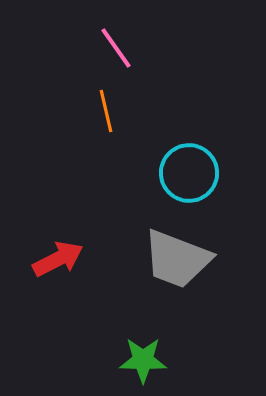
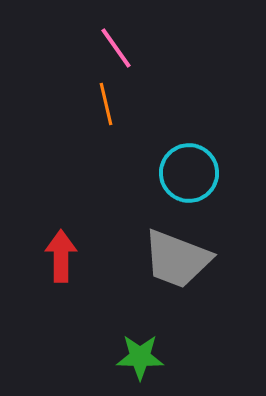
orange line: moved 7 px up
red arrow: moved 3 px right, 3 px up; rotated 63 degrees counterclockwise
green star: moved 3 px left, 3 px up
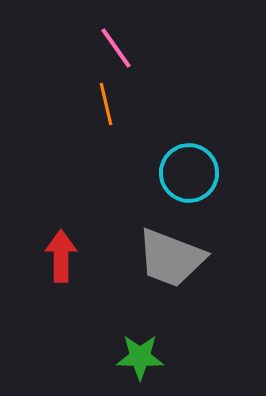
gray trapezoid: moved 6 px left, 1 px up
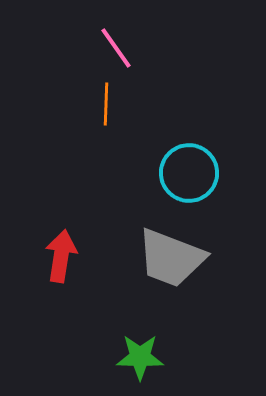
orange line: rotated 15 degrees clockwise
red arrow: rotated 9 degrees clockwise
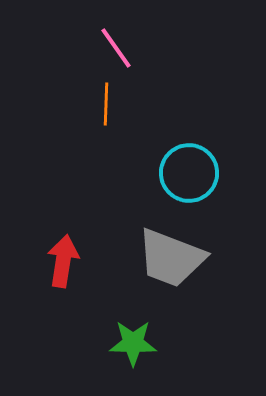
red arrow: moved 2 px right, 5 px down
green star: moved 7 px left, 14 px up
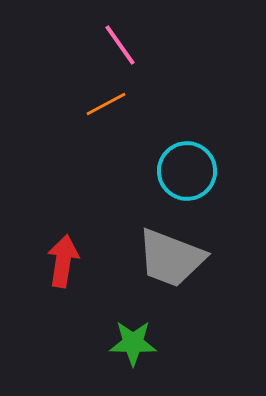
pink line: moved 4 px right, 3 px up
orange line: rotated 60 degrees clockwise
cyan circle: moved 2 px left, 2 px up
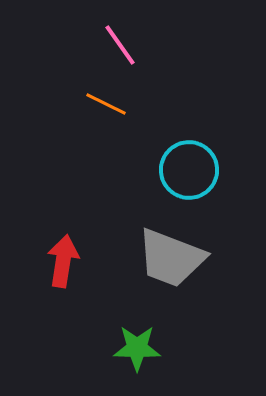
orange line: rotated 54 degrees clockwise
cyan circle: moved 2 px right, 1 px up
green star: moved 4 px right, 5 px down
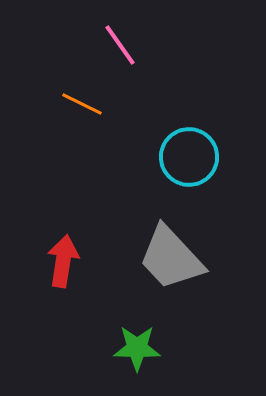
orange line: moved 24 px left
cyan circle: moved 13 px up
gray trapezoid: rotated 26 degrees clockwise
